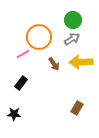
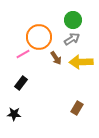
brown arrow: moved 2 px right, 6 px up
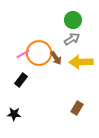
orange circle: moved 16 px down
black rectangle: moved 3 px up
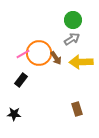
brown rectangle: moved 1 px down; rotated 48 degrees counterclockwise
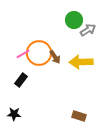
green circle: moved 1 px right
gray arrow: moved 16 px right, 9 px up
brown arrow: moved 1 px left, 1 px up
brown rectangle: moved 2 px right, 7 px down; rotated 56 degrees counterclockwise
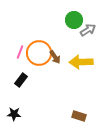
pink line: moved 3 px left, 2 px up; rotated 40 degrees counterclockwise
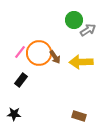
pink line: rotated 16 degrees clockwise
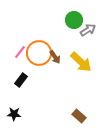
yellow arrow: rotated 135 degrees counterclockwise
brown rectangle: rotated 24 degrees clockwise
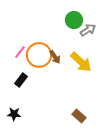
orange circle: moved 2 px down
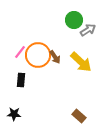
orange circle: moved 1 px left
black rectangle: rotated 32 degrees counterclockwise
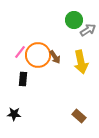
yellow arrow: rotated 35 degrees clockwise
black rectangle: moved 2 px right, 1 px up
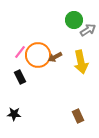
brown arrow: rotated 96 degrees clockwise
black rectangle: moved 3 px left, 2 px up; rotated 32 degrees counterclockwise
brown rectangle: moved 1 px left; rotated 24 degrees clockwise
